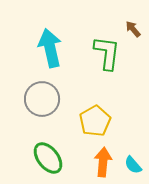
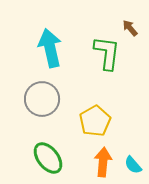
brown arrow: moved 3 px left, 1 px up
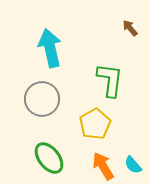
green L-shape: moved 3 px right, 27 px down
yellow pentagon: moved 3 px down
green ellipse: moved 1 px right
orange arrow: moved 4 px down; rotated 36 degrees counterclockwise
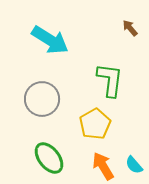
cyan arrow: moved 8 px up; rotated 135 degrees clockwise
cyan semicircle: moved 1 px right
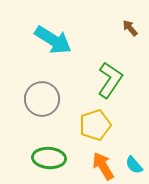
cyan arrow: moved 3 px right
green L-shape: rotated 27 degrees clockwise
yellow pentagon: moved 1 px down; rotated 12 degrees clockwise
green ellipse: rotated 48 degrees counterclockwise
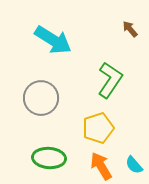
brown arrow: moved 1 px down
gray circle: moved 1 px left, 1 px up
yellow pentagon: moved 3 px right, 3 px down
orange arrow: moved 2 px left
